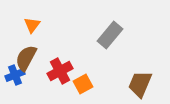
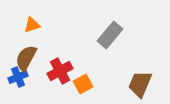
orange triangle: rotated 36 degrees clockwise
blue cross: moved 3 px right, 2 px down
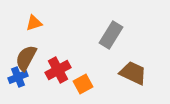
orange triangle: moved 2 px right, 2 px up
gray rectangle: moved 1 px right; rotated 8 degrees counterclockwise
red cross: moved 2 px left, 1 px up
brown trapezoid: moved 7 px left, 11 px up; rotated 92 degrees clockwise
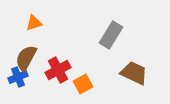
brown trapezoid: moved 1 px right
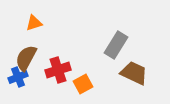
gray rectangle: moved 5 px right, 10 px down
red cross: rotated 10 degrees clockwise
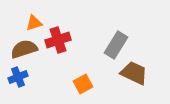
brown semicircle: moved 2 px left, 9 px up; rotated 44 degrees clockwise
red cross: moved 30 px up
